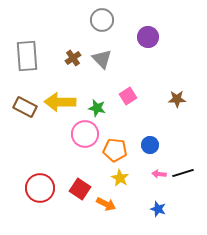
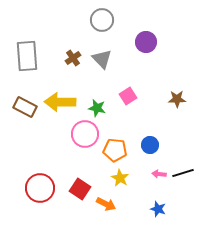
purple circle: moved 2 px left, 5 px down
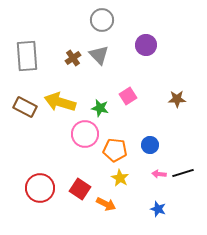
purple circle: moved 3 px down
gray triangle: moved 3 px left, 4 px up
yellow arrow: rotated 16 degrees clockwise
green star: moved 3 px right
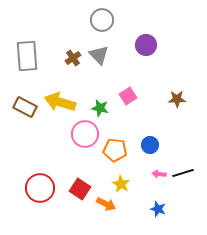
yellow star: moved 1 px right, 6 px down
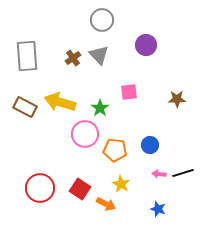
pink square: moved 1 px right, 4 px up; rotated 24 degrees clockwise
green star: rotated 24 degrees clockwise
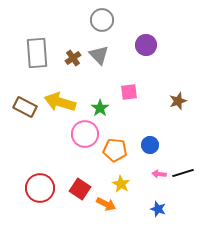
gray rectangle: moved 10 px right, 3 px up
brown star: moved 1 px right, 2 px down; rotated 18 degrees counterclockwise
